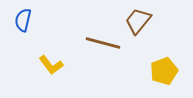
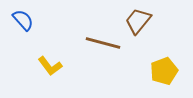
blue semicircle: rotated 125 degrees clockwise
yellow L-shape: moved 1 px left, 1 px down
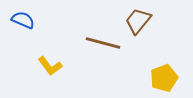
blue semicircle: rotated 25 degrees counterclockwise
yellow pentagon: moved 7 px down
